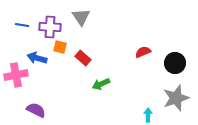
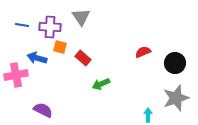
purple semicircle: moved 7 px right
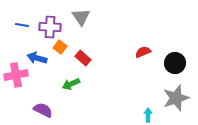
orange square: rotated 24 degrees clockwise
green arrow: moved 30 px left
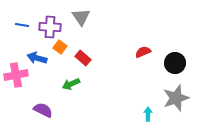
cyan arrow: moved 1 px up
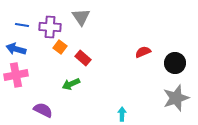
blue arrow: moved 21 px left, 9 px up
cyan arrow: moved 26 px left
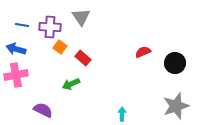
gray star: moved 8 px down
